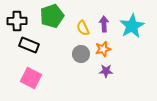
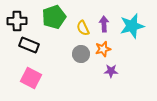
green pentagon: moved 2 px right, 1 px down
cyan star: rotated 15 degrees clockwise
purple star: moved 5 px right
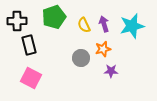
purple arrow: rotated 14 degrees counterclockwise
yellow semicircle: moved 1 px right, 3 px up
black rectangle: rotated 54 degrees clockwise
gray circle: moved 4 px down
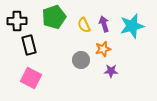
gray circle: moved 2 px down
